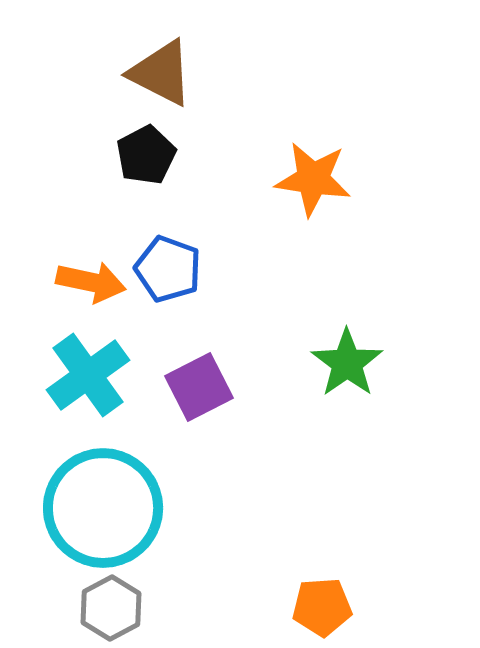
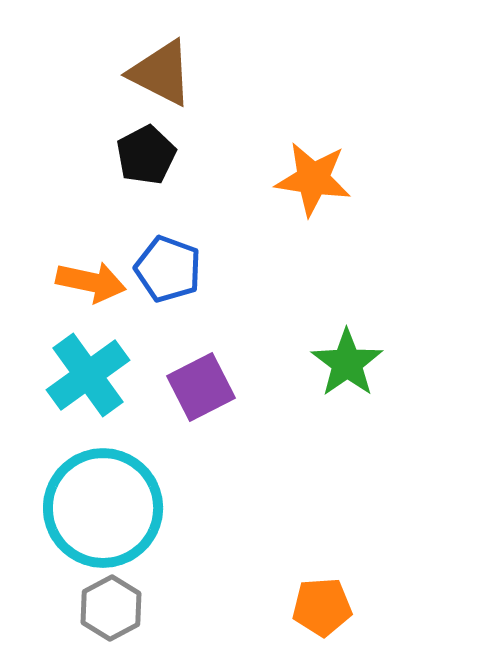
purple square: moved 2 px right
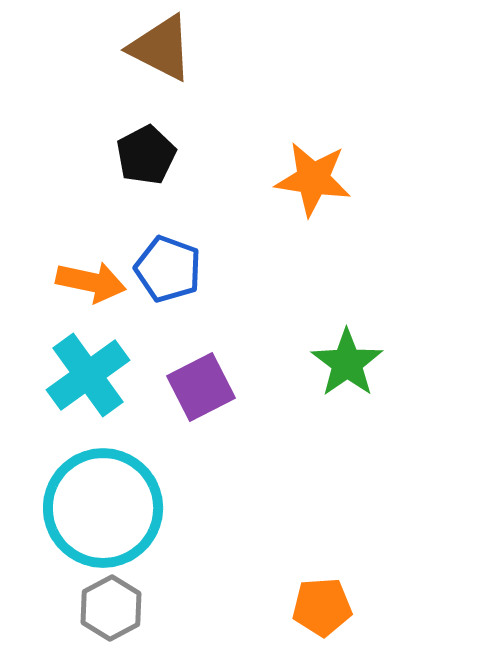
brown triangle: moved 25 px up
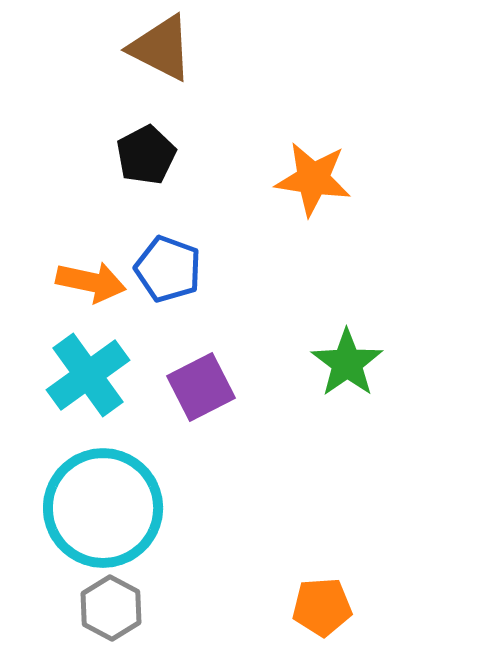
gray hexagon: rotated 4 degrees counterclockwise
